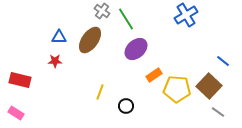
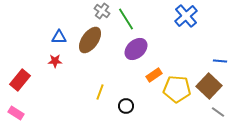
blue cross: moved 1 px down; rotated 10 degrees counterclockwise
blue line: moved 3 px left; rotated 32 degrees counterclockwise
red rectangle: rotated 65 degrees counterclockwise
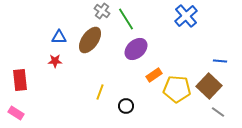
red rectangle: rotated 45 degrees counterclockwise
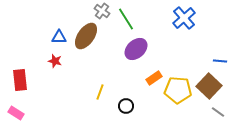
blue cross: moved 2 px left, 2 px down
brown ellipse: moved 4 px left, 4 px up
red star: rotated 16 degrees clockwise
orange rectangle: moved 3 px down
yellow pentagon: moved 1 px right, 1 px down
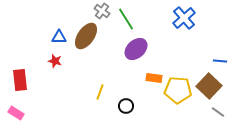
orange rectangle: rotated 42 degrees clockwise
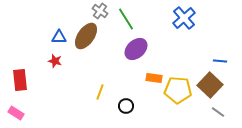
gray cross: moved 2 px left
brown square: moved 1 px right, 1 px up
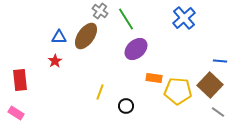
red star: rotated 24 degrees clockwise
yellow pentagon: moved 1 px down
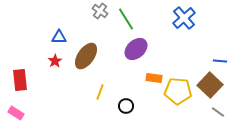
brown ellipse: moved 20 px down
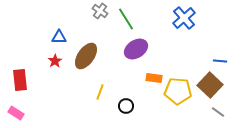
purple ellipse: rotated 10 degrees clockwise
